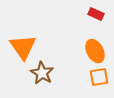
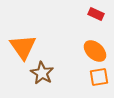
orange ellipse: rotated 20 degrees counterclockwise
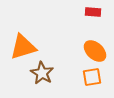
red rectangle: moved 3 px left, 2 px up; rotated 21 degrees counterclockwise
orange triangle: rotated 48 degrees clockwise
orange square: moved 7 px left
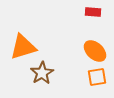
brown star: rotated 10 degrees clockwise
orange square: moved 5 px right
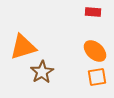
brown star: moved 1 px up
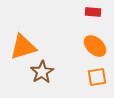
orange ellipse: moved 5 px up
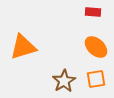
orange ellipse: moved 1 px right, 1 px down
brown star: moved 22 px right, 9 px down
orange square: moved 1 px left, 2 px down
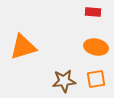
orange ellipse: rotated 30 degrees counterclockwise
brown star: rotated 25 degrees clockwise
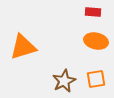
orange ellipse: moved 6 px up
brown star: rotated 20 degrees counterclockwise
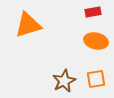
red rectangle: rotated 14 degrees counterclockwise
orange triangle: moved 5 px right, 22 px up
